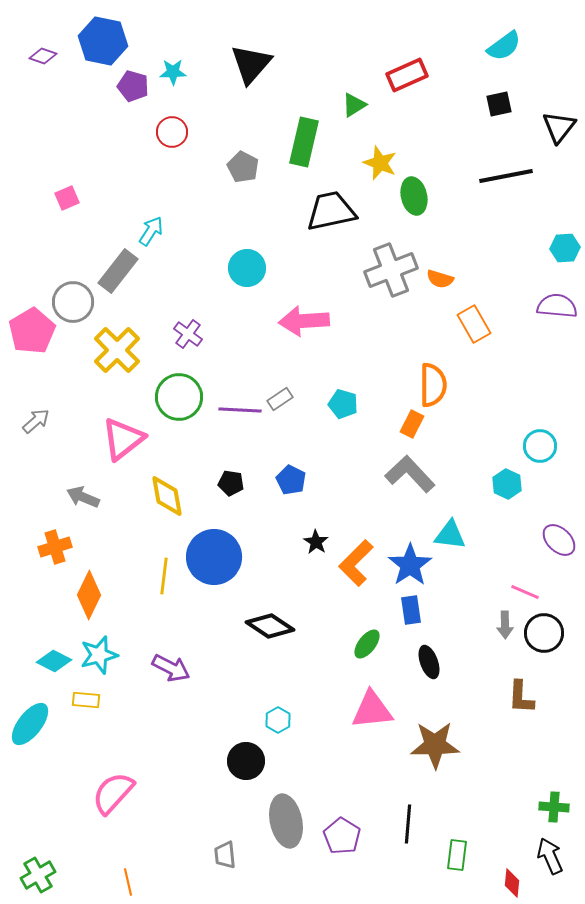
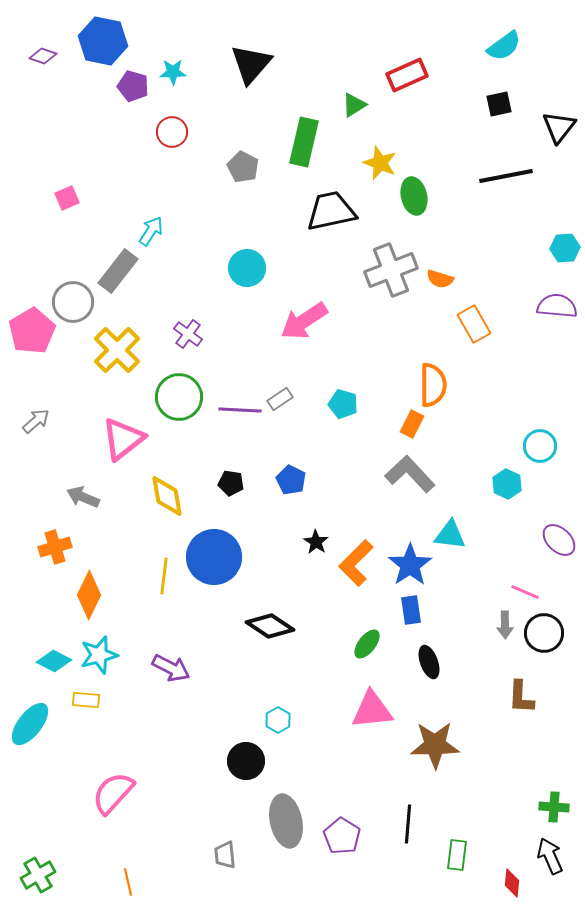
pink arrow at (304, 321): rotated 30 degrees counterclockwise
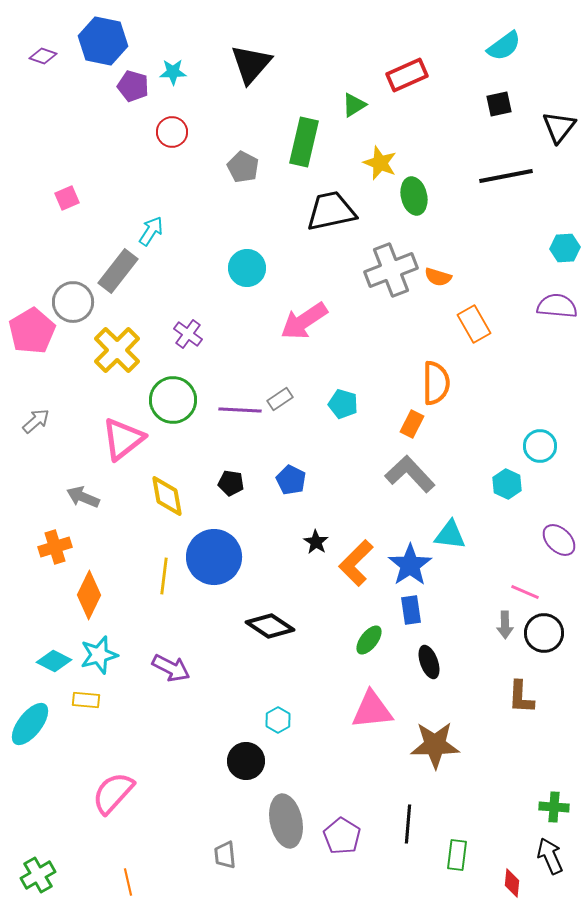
orange semicircle at (440, 279): moved 2 px left, 2 px up
orange semicircle at (433, 385): moved 3 px right, 2 px up
green circle at (179, 397): moved 6 px left, 3 px down
green ellipse at (367, 644): moved 2 px right, 4 px up
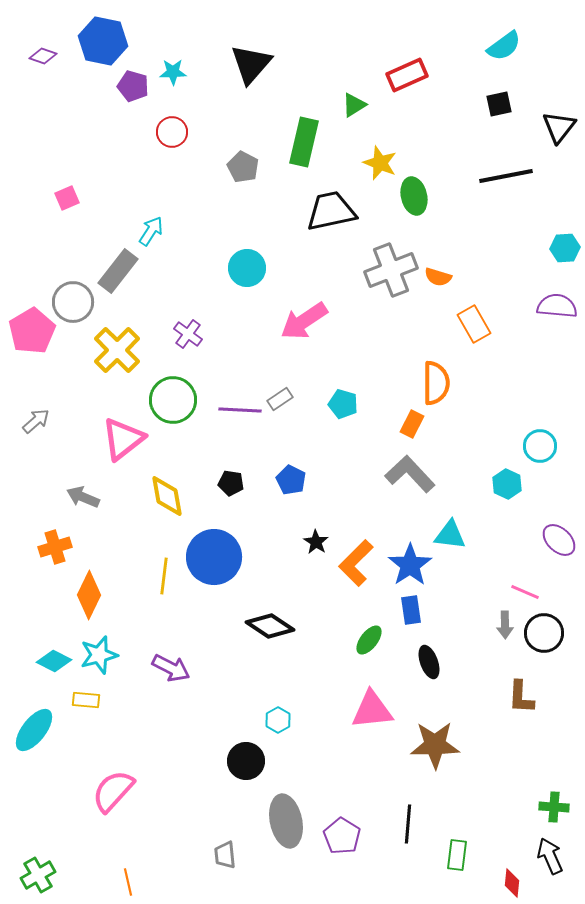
cyan ellipse at (30, 724): moved 4 px right, 6 px down
pink semicircle at (113, 793): moved 2 px up
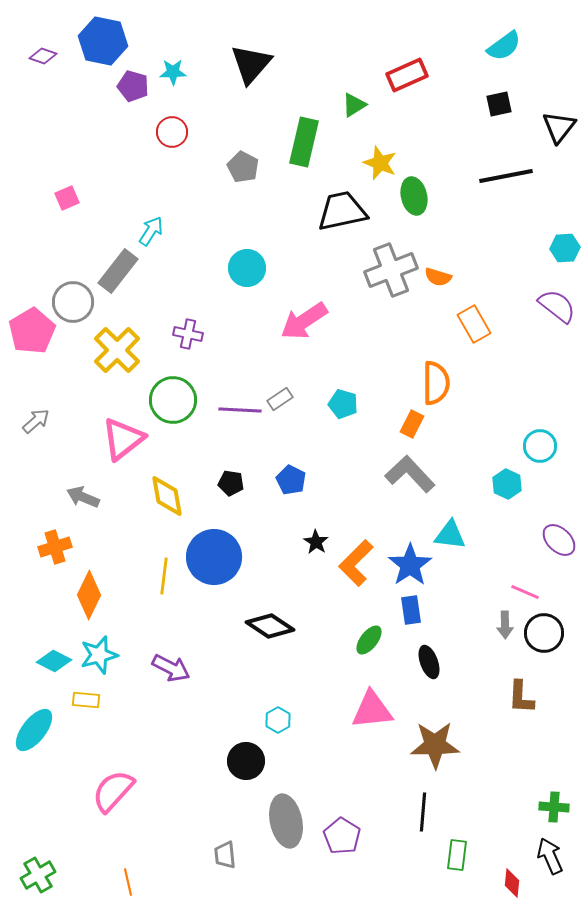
black trapezoid at (331, 211): moved 11 px right
purple semicircle at (557, 306): rotated 33 degrees clockwise
purple cross at (188, 334): rotated 24 degrees counterclockwise
black line at (408, 824): moved 15 px right, 12 px up
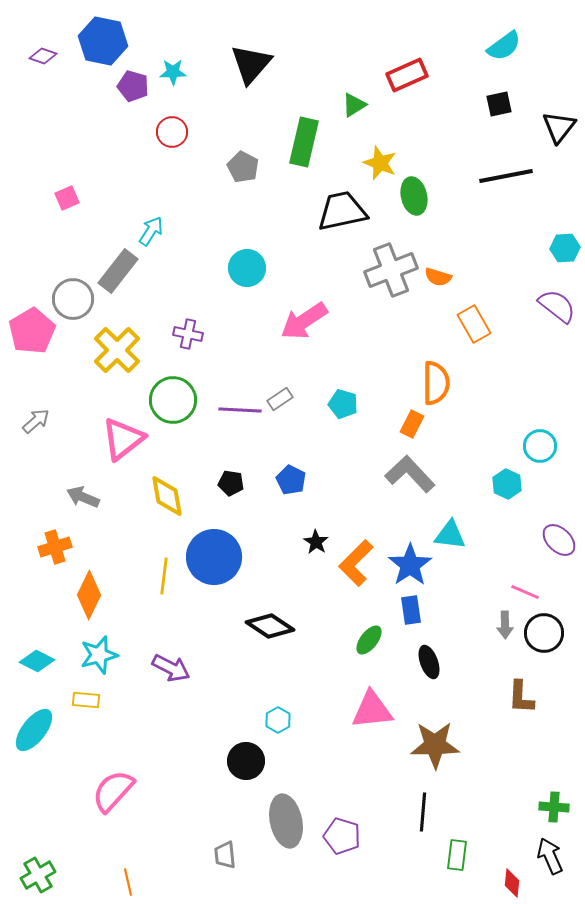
gray circle at (73, 302): moved 3 px up
cyan diamond at (54, 661): moved 17 px left
purple pentagon at (342, 836): rotated 15 degrees counterclockwise
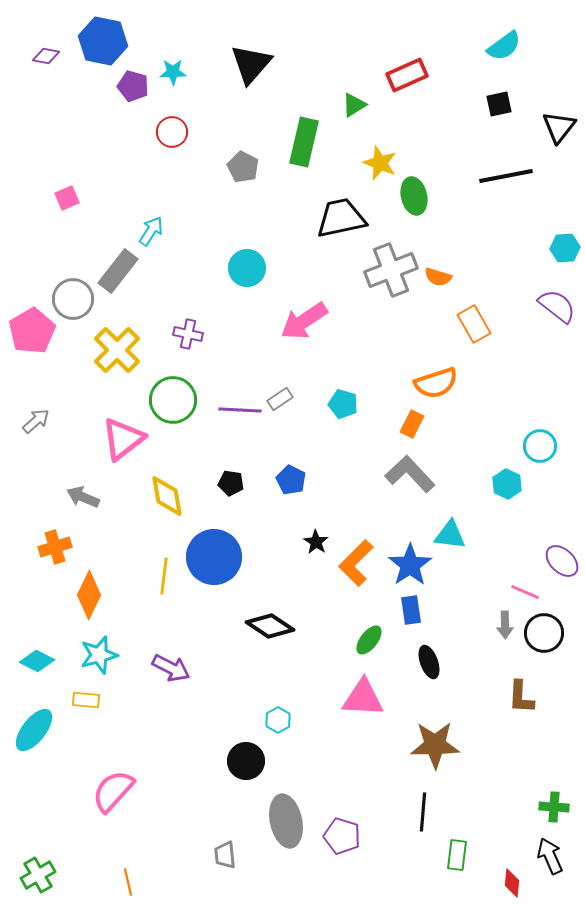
purple diamond at (43, 56): moved 3 px right; rotated 8 degrees counterclockwise
black trapezoid at (342, 211): moved 1 px left, 7 px down
orange semicircle at (436, 383): rotated 72 degrees clockwise
purple ellipse at (559, 540): moved 3 px right, 21 px down
pink triangle at (372, 710): moved 9 px left, 12 px up; rotated 9 degrees clockwise
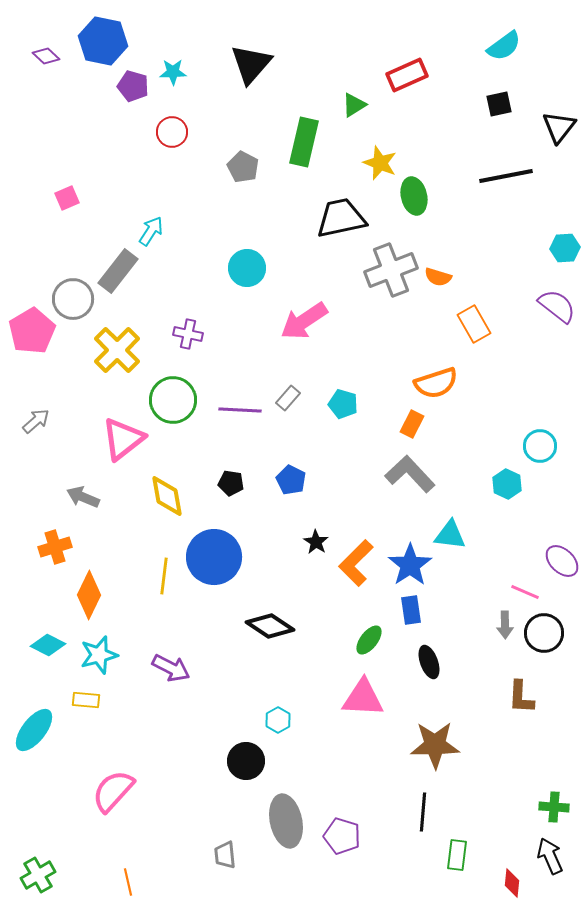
purple diamond at (46, 56): rotated 32 degrees clockwise
gray rectangle at (280, 399): moved 8 px right, 1 px up; rotated 15 degrees counterclockwise
cyan diamond at (37, 661): moved 11 px right, 16 px up
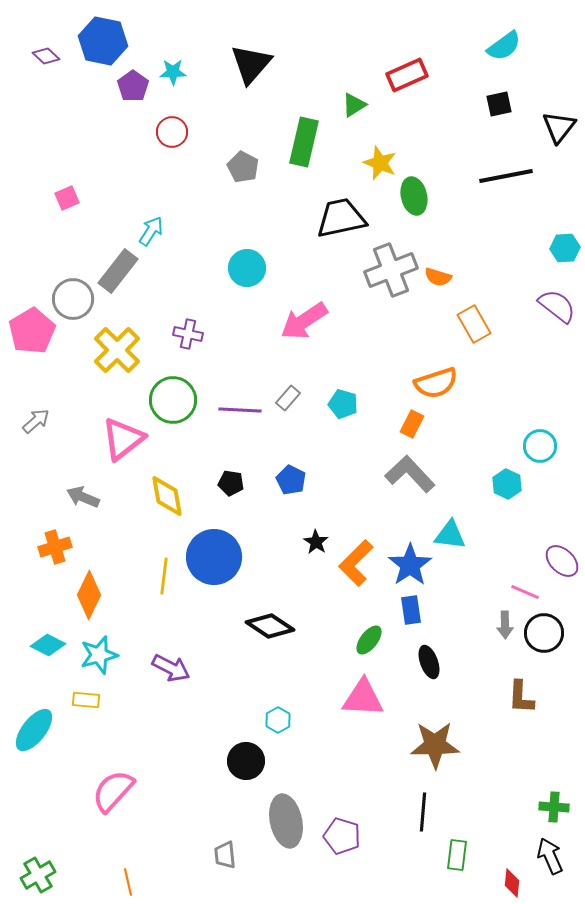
purple pentagon at (133, 86): rotated 20 degrees clockwise
